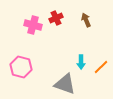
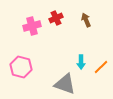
pink cross: moved 1 px left, 1 px down; rotated 30 degrees counterclockwise
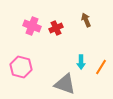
red cross: moved 10 px down
pink cross: rotated 36 degrees clockwise
orange line: rotated 14 degrees counterclockwise
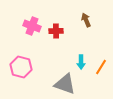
red cross: moved 3 px down; rotated 24 degrees clockwise
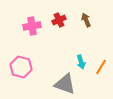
pink cross: rotated 30 degrees counterclockwise
red cross: moved 3 px right, 11 px up; rotated 24 degrees counterclockwise
cyan arrow: rotated 16 degrees counterclockwise
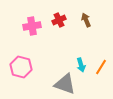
cyan arrow: moved 3 px down
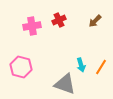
brown arrow: moved 9 px right, 1 px down; rotated 112 degrees counterclockwise
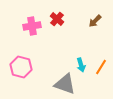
red cross: moved 2 px left, 1 px up; rotated 24 degrees counterclockwise
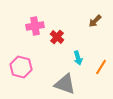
red cross: moved 18 px down
pink cross: moved 3 px right
cyan arrow: moved 3 px left, 7 px up
